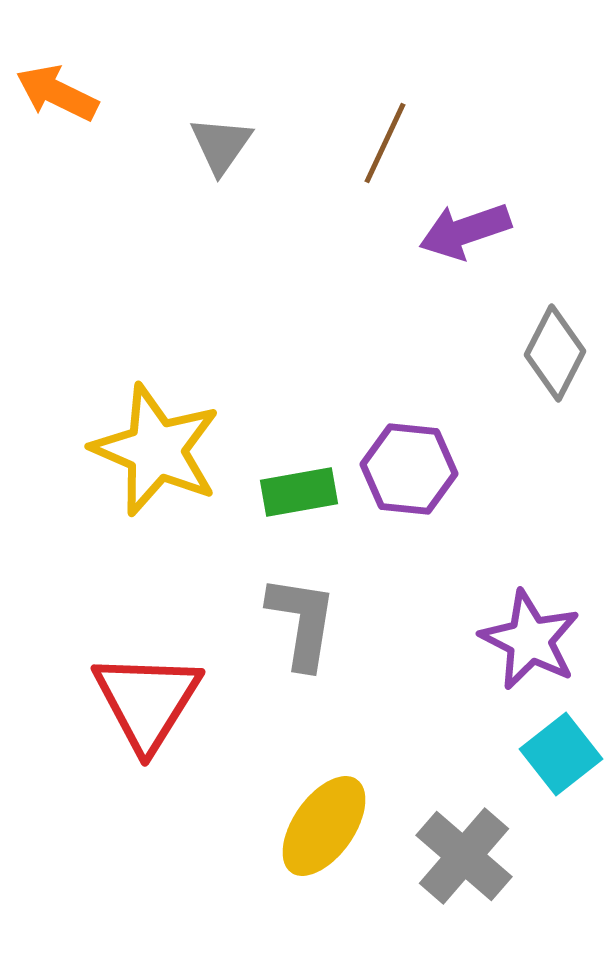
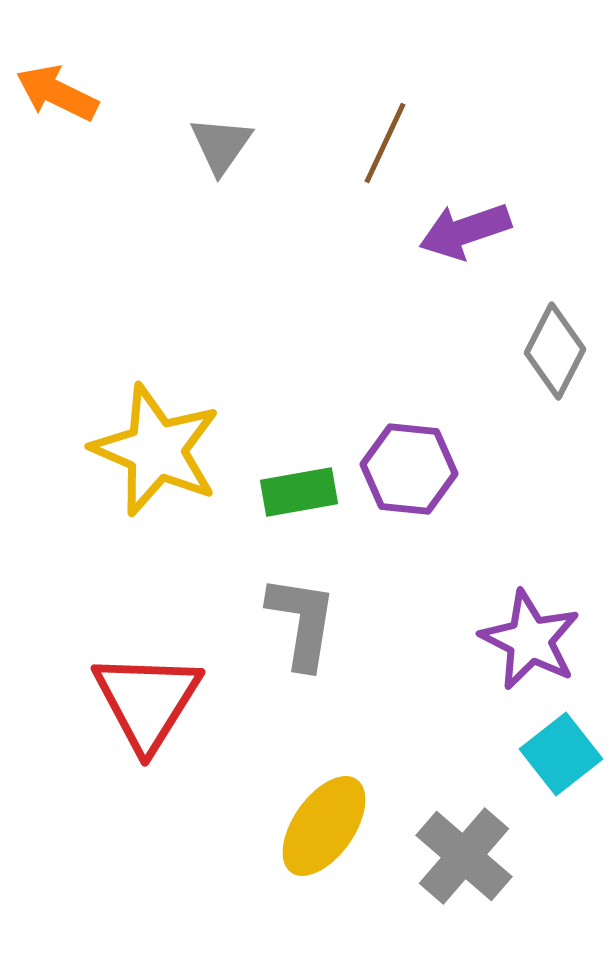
gray diamond: moved 2 px up
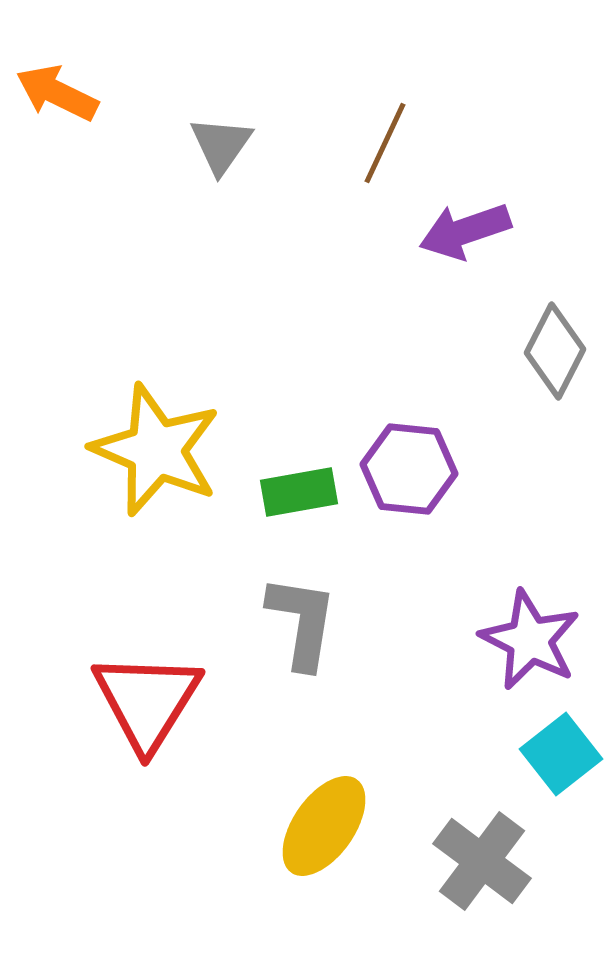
gray cross: moved 18 px right, 5 px down; rotated 4 degrees counterclockwise
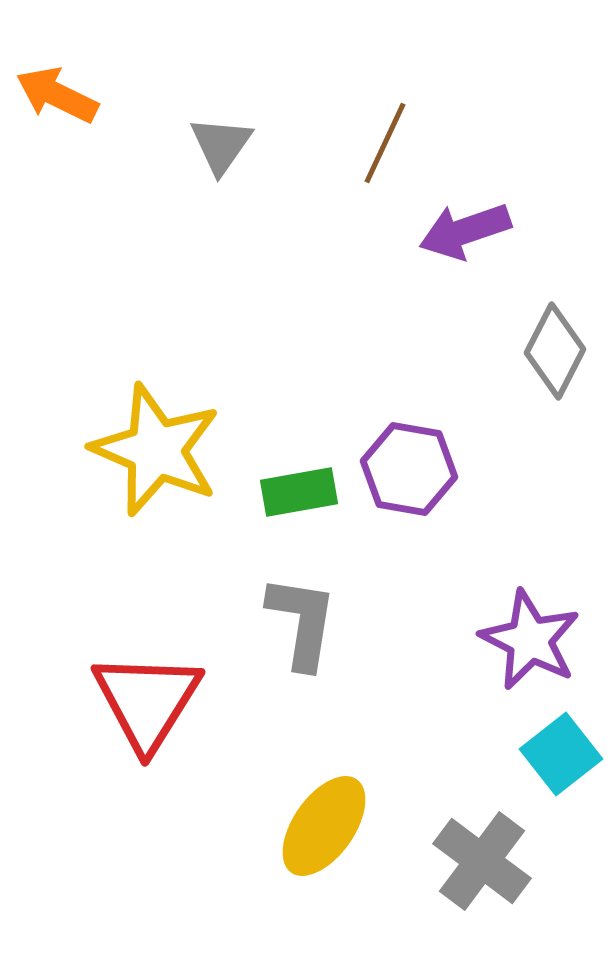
orange arrow: moved 2 px down
purple hexagon: rotated 4 degrees clockwise
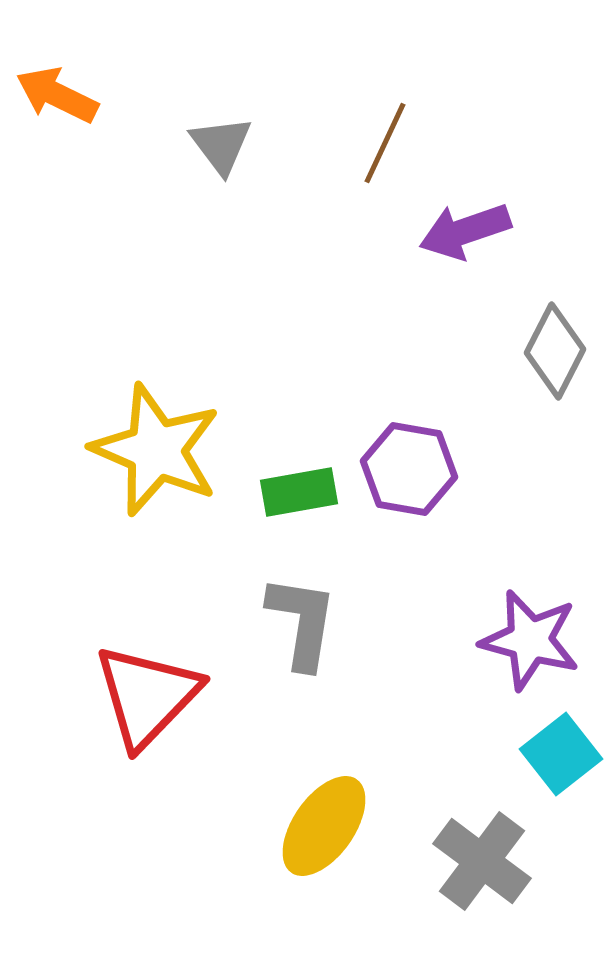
gray triangle: rotated 12 degrees counterclockwise
purple star: rotated 12 degrees counterclockwise
red triangle: moved 5 px up; rotated 12 degrees clockwise
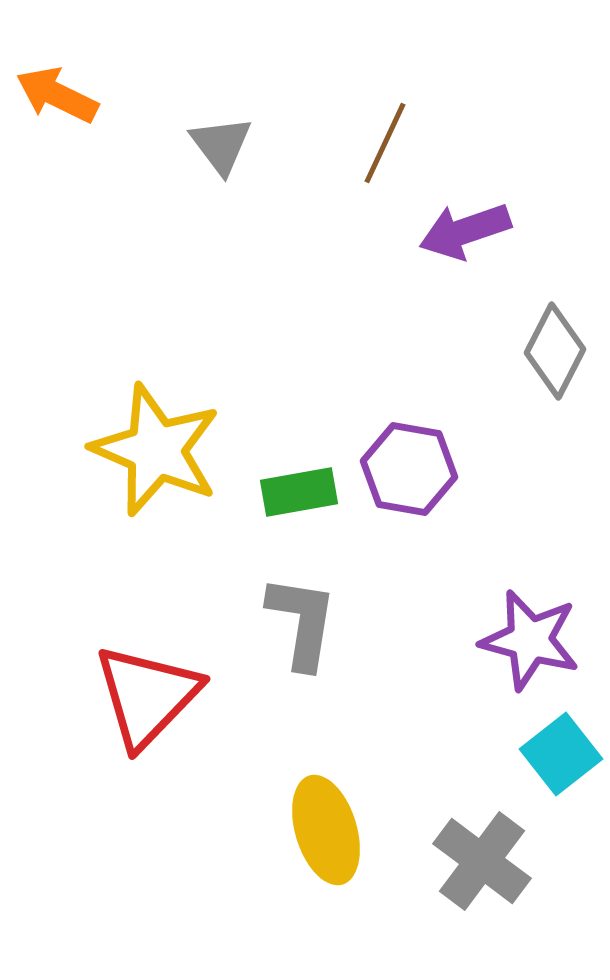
yellow ellipse: moved 2 px right, 4 px down; rotated 52 degrees counterclockwise
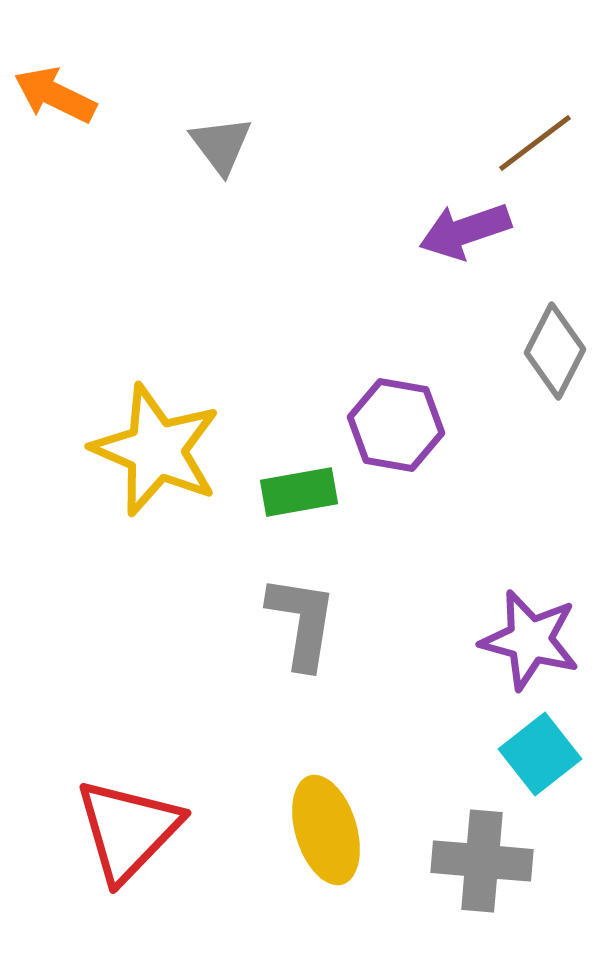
orange arrow: moved 2 px left
brown line: moved 150 px right; rotated 28 degrees clockwise
purple hexagon: moved 13 px left, 44 px up
red triangle: moved 19 px left, 134 px down
cyan square: moved 21 px left
gray cross: rotated 32 degrees counterclockwise
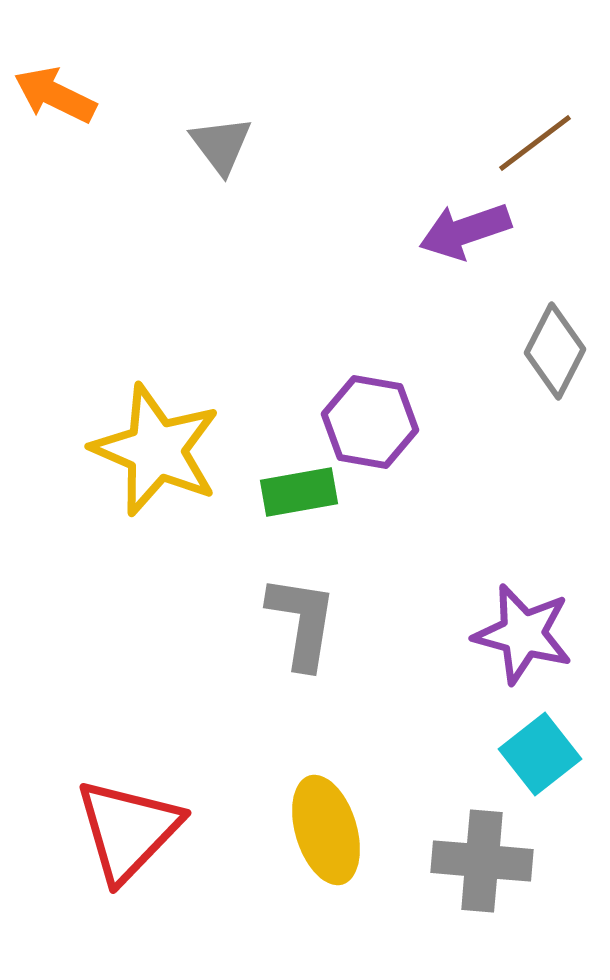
purple hexagon: moved 26 px left, 3 px up
purple star: moved 7 px left, 6 px up
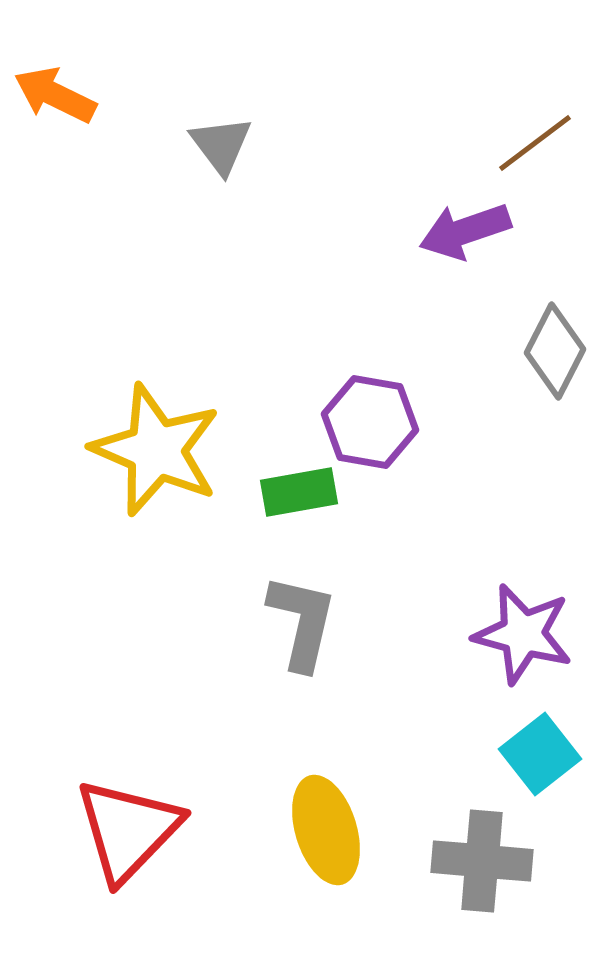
gray L-shape: rotated 4 degrees clockwise
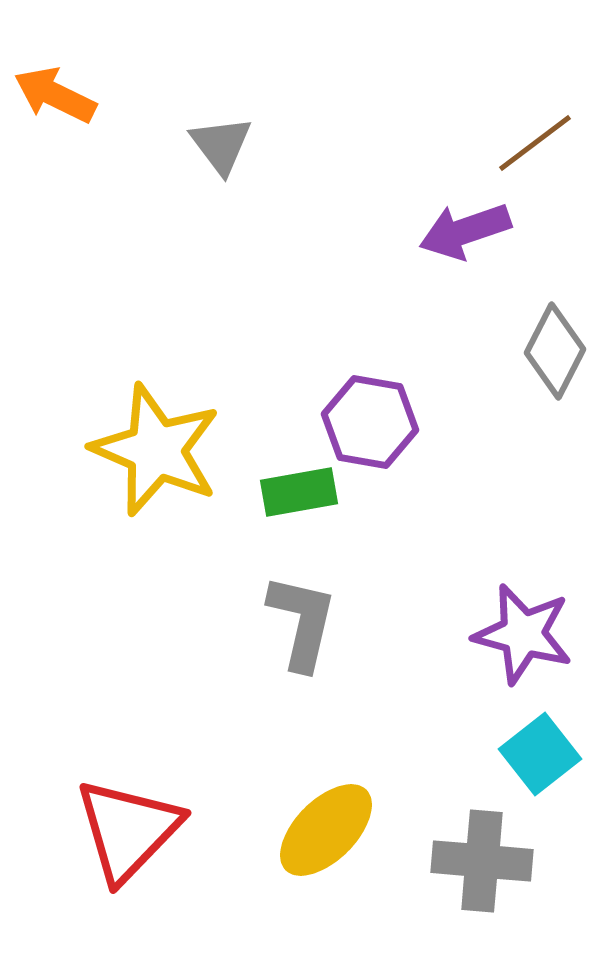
yellow ellipse: rotated 62 degrees clockwise
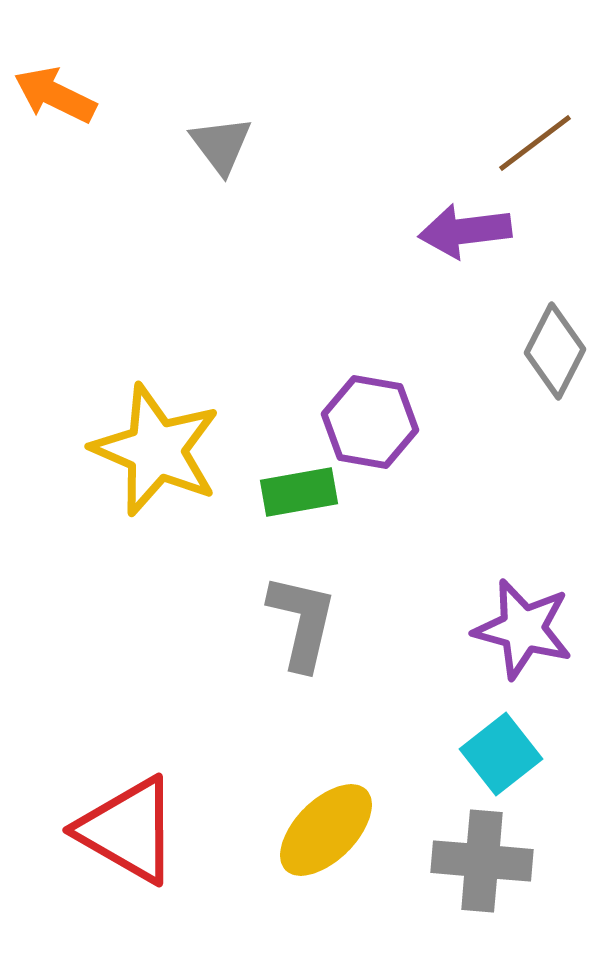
purple arrow: rotated 12 degrees clockwise
purple star: moved 5 px up
cyan square: moved 39 px left
red triangle: rotated 44 degrees counterclockwise
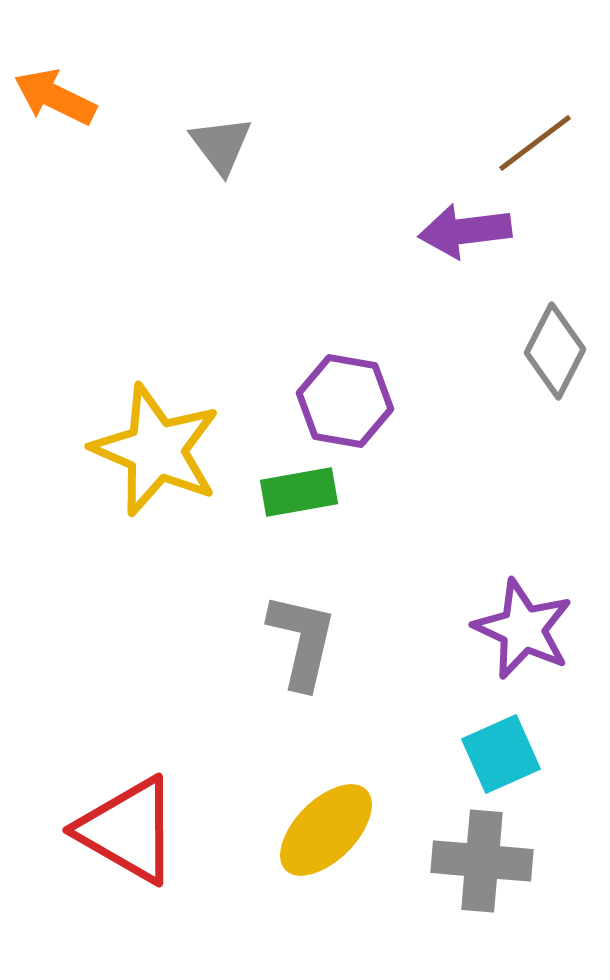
orange arrow: moved 2 px down
purple hexagon: moved 25 px left, 21 px up
gray L-shape: moved 19 px down
purple star: rotated 10 degrees clockwise
cyan square: rotated 14 degrees clockwise
